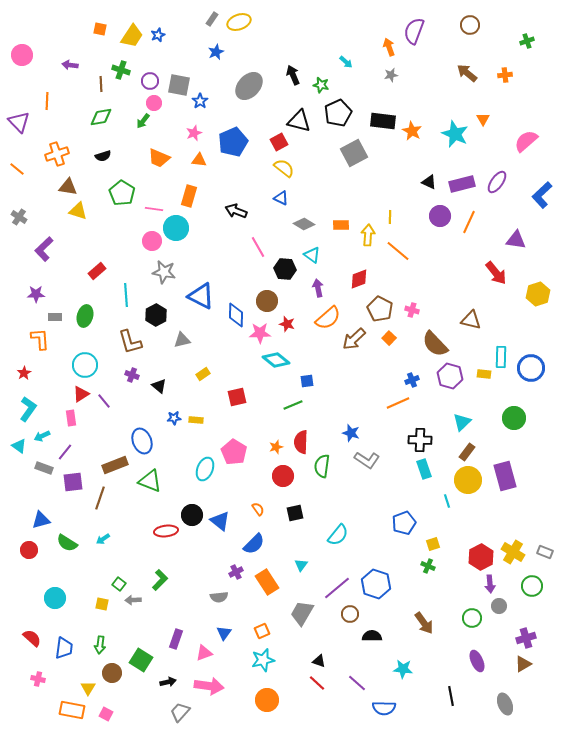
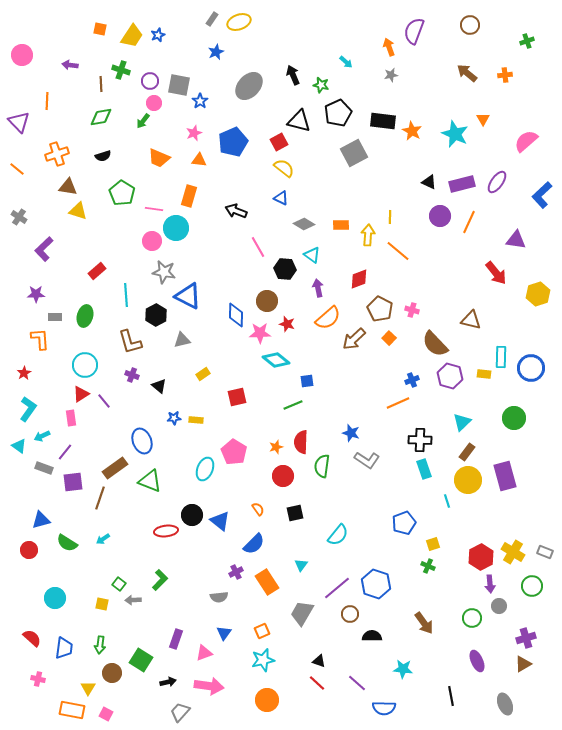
blue triangle at (201, 296): moved 13 px left
brown rectangle at (115, 465): moved 3 px down; rotated 15 degrees counterclockwise
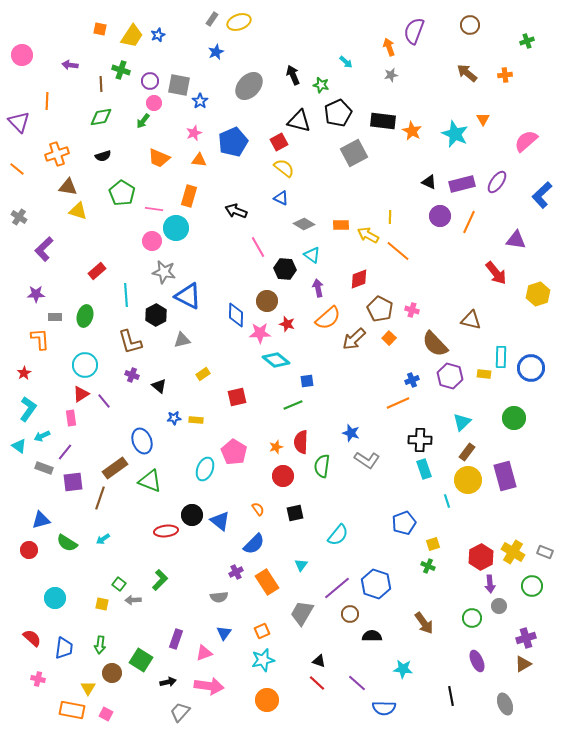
yellow arrow at (368, 235): rotated 65 degrees counterclockwise
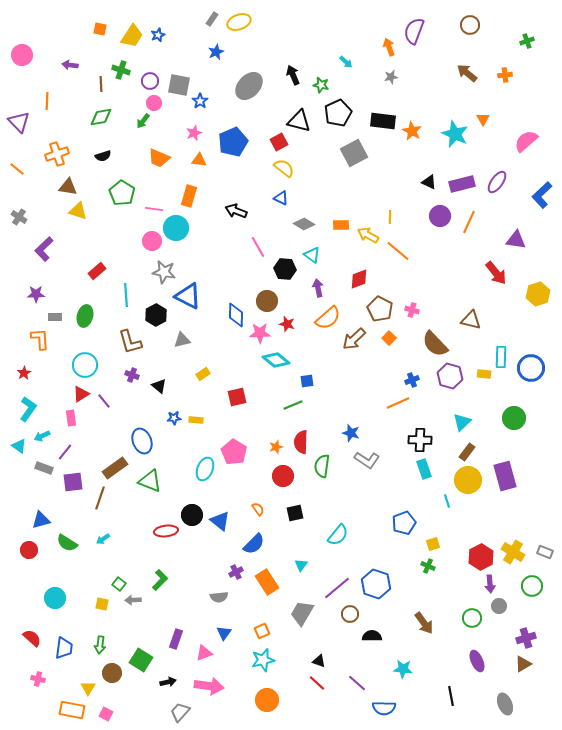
gray star at (391, 75): moved 2 px down
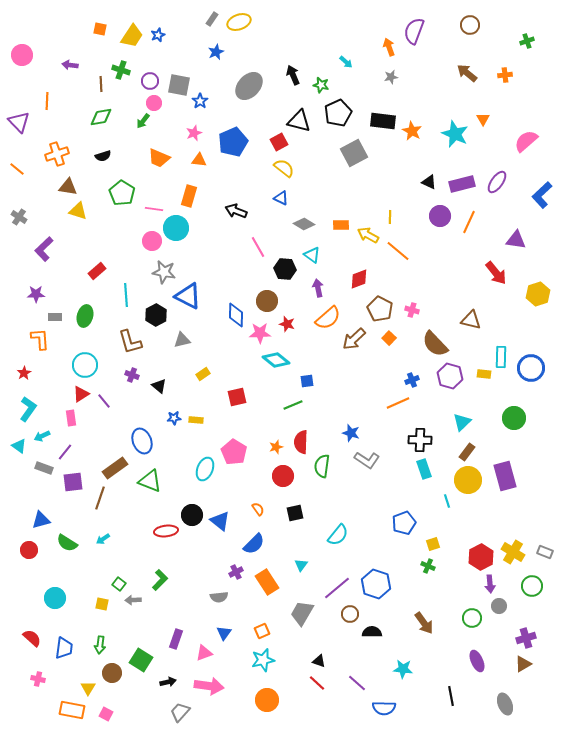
black semicircle at (372, 636): moved 4 px up
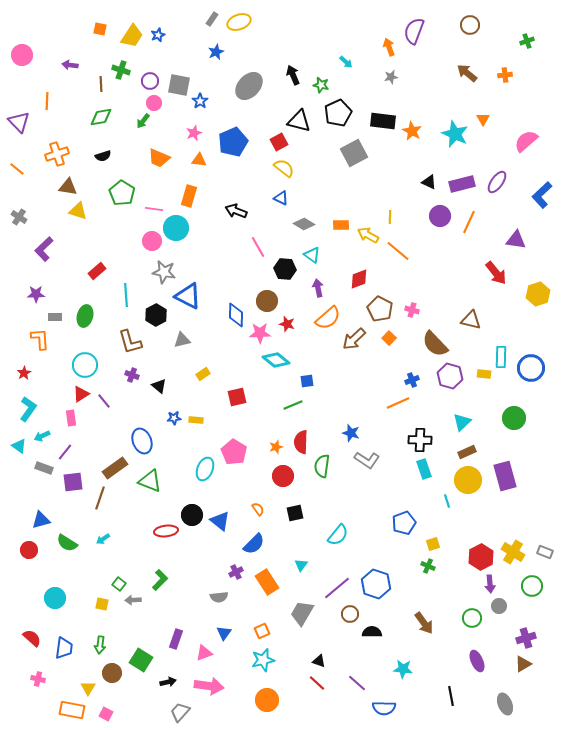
brown rectangle at (467, 452): rotated 30 degrees clockwise
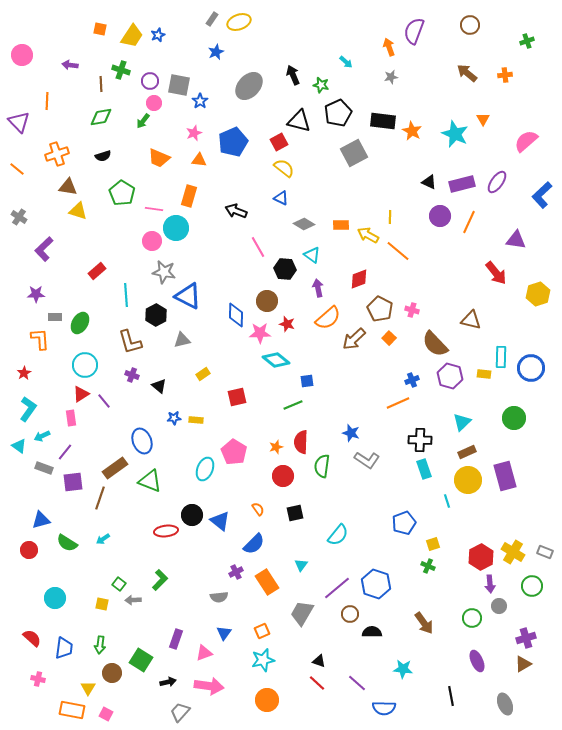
green ellipse at (85, 316): moved 5 px left, 7 px down; rotated 15 degrees clockwise
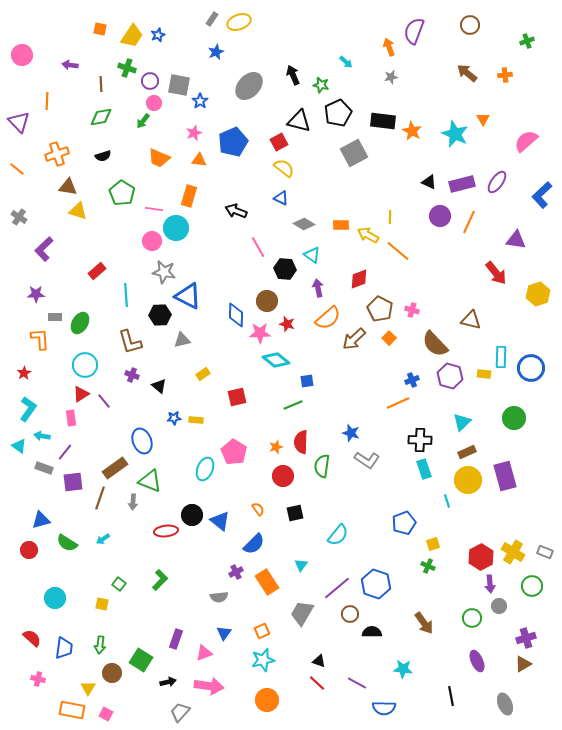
green cross at (121, 70): moved 6 px right, 2 px up
black hexagon at (156, 315): moved 4 px right; rotated 25 degrees clockwise
cyan arrow at (42, 436): rotated 35 degrees clockwise
gray arrow at (133, 600): moved 98 px up; rotated 84 degrees counterclockwise
purple line at (357, 683): rotated 12 degrees counterclockwise
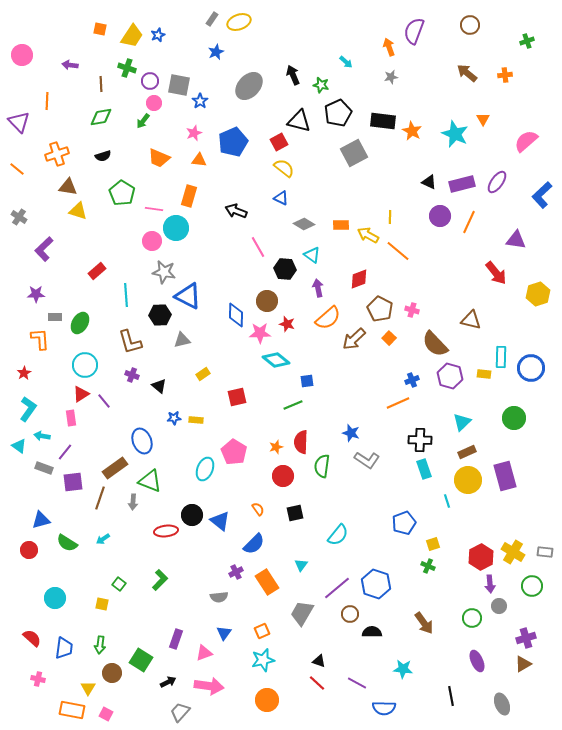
gray rectangle at (545, 552): rotated 14 degrees counterclockwise
black arrow at (168, 682): rotated 14 degrees counterclockwise
gray ellipse at (505, 704): moved 3 px left
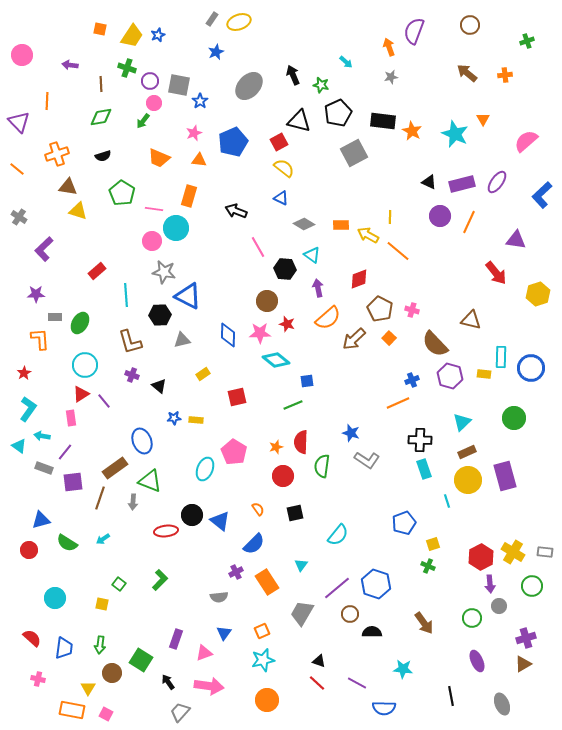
blue diamond at (236, 315): moved 8 px left, 20 px down
black arrow at (168, 682): rotated 98 degrees counterclockwise
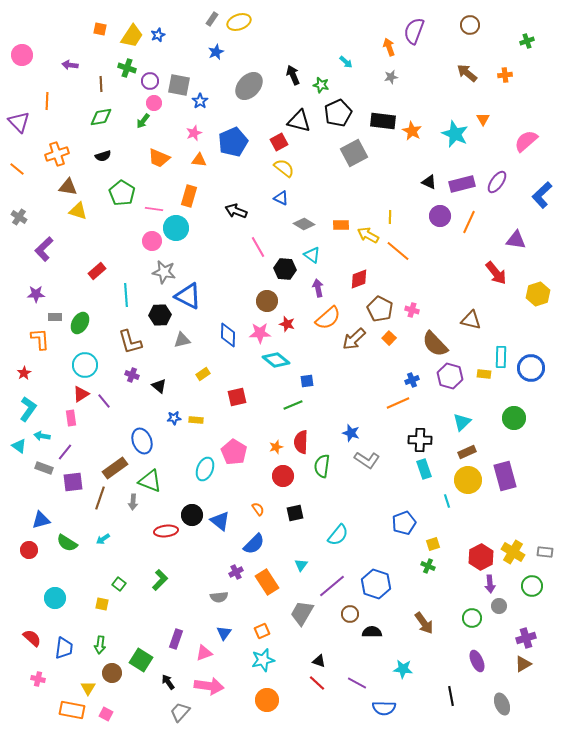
purple line at (337, 588): moved 5 px left, 2 px up
